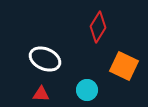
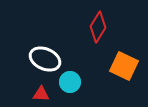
cyan circle: moved 17 px left, 8 px up
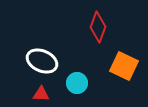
red diamond: rotated 12 degrees counterclockwise
white ellipse: moved 3 px left, 2 px down
cyan circle: moved 7 px right, 1 px down
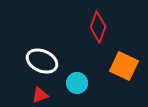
red triangle: moved 1 px left, 1 px down; rotated 24 degrees counterclockwise
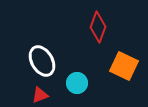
white ellipse: rotated 36 degrees clockwise
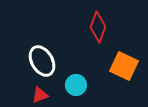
cyan circle: moved 1 px left, 2 px down
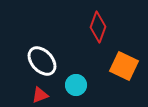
white ellipse: rotated 12 degrees counterclockwise
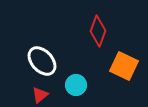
red diamond: moved 4 px down
red triangle: rotated 18 degrees counterclockwise
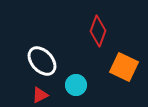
orange square: moved 1 px down
red triangle: rotated 12 degrees clockwise
